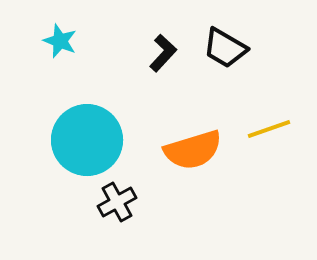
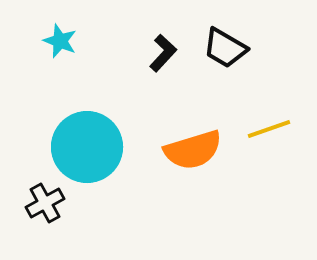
cyan circle: moved 7 px down
black cross: moved 72 px left, 1 px down
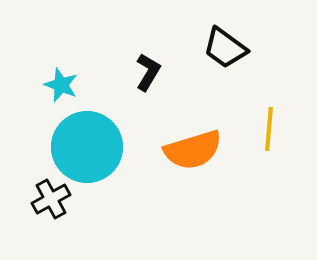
cyan star: moved 1 px right, 44 px down
black trapezoid: rotated 6 degrees clockwise
black L-shape: moved 15 px left, 19 px down; rotated 12 degrees counterclockwise
yellow line: rotated 66 degrees counterclockwise
black cross: moved 6 px right, 4 px up
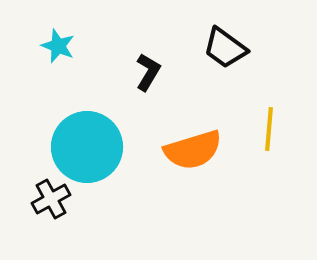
cyan star: moved 3 px left, 39 px up
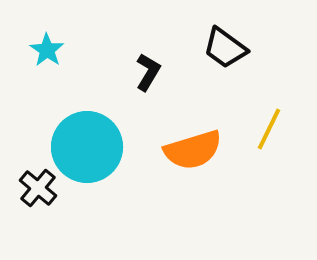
cyan star: moved 11 px left, 4 px down; rotated 12 degrees clockwise
yellow line: rotated 21 degrees clockwise
black cross: moved 13 px left, 11 px up; rotated 21 degrees counterclockwise
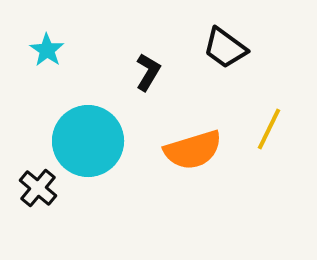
cyan circle: moved 1 px right, 6 px up
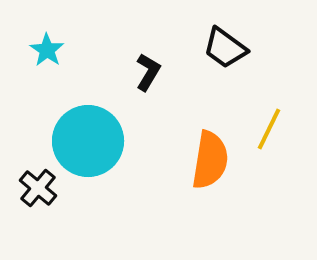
orange semicircle: moved 17 px right, 10 px down; rotated 64 degrees counterclockwise
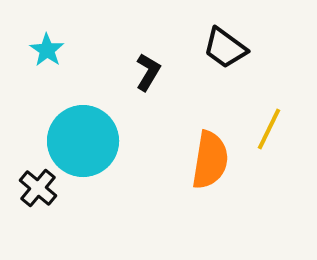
cyan circle: moved 5 px left
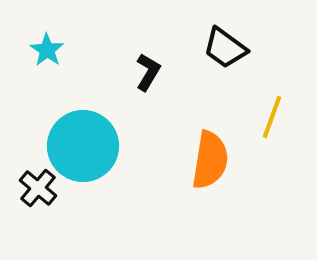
yellow line: moved 3 px right, 12 px up; rotated 6 degrees counterclockwise
cyan circle: moved 5 px down
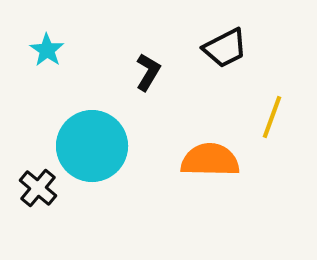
black trapezoid: rotated 63 degrees counterclockwise
cyan circle: moved 9 px right
orange semicircle: rotated 98 degrees counterclockwise
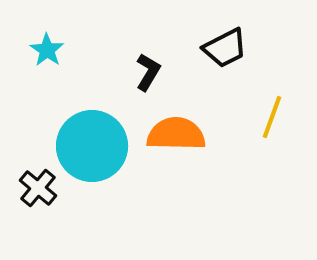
orange semicircle: moved 34 px left, 26 px up
